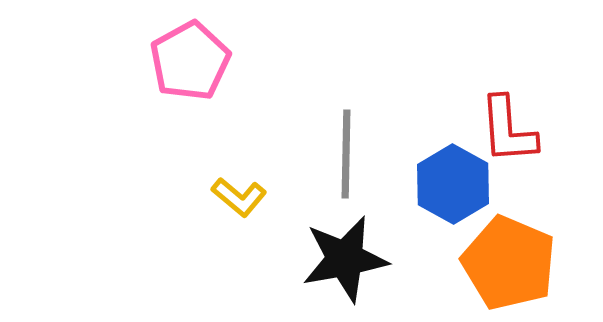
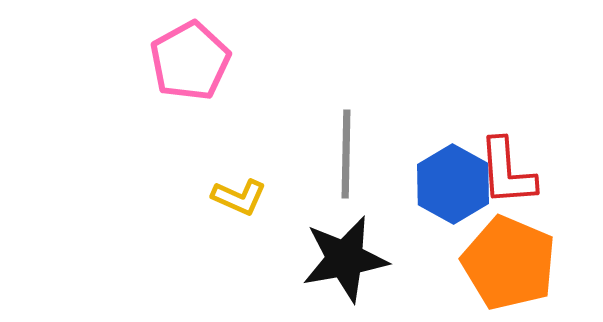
red L-shape: moved 1 px left, 42 px down
yellow L-shape: rotated 16 degrees counterclockwise
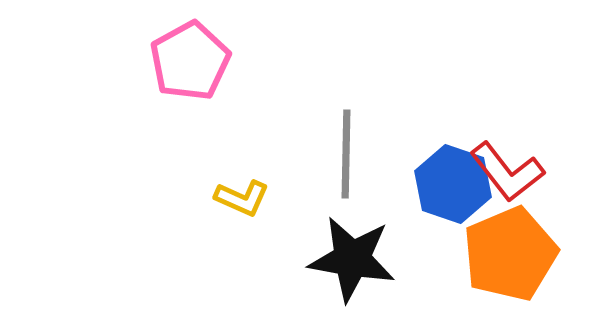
red L-shape: rotated 34 degrees counterclockwise
blue hexagon: rotated 10 degrees counterclockwise
yellow L-shape: moved 3 px right, 1 px down
black star: moved 7 px right; rotated 20 degrees clockwise
orange pentagon: moved 1 px right, 9 px up; rotated 26 degrees clockwise
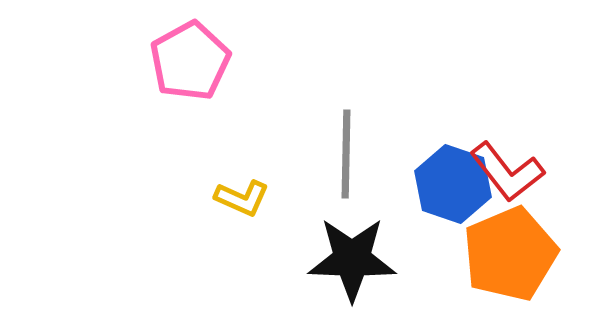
black star: rotated 8 degrees counterclockwise
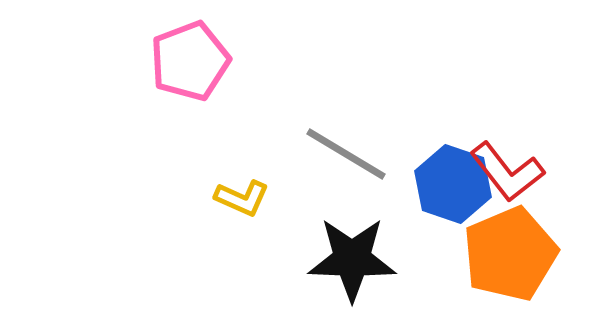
pink pentagon: rotated 8 degrees clockwise
gray line: rotated 60 degrees counterclockwise
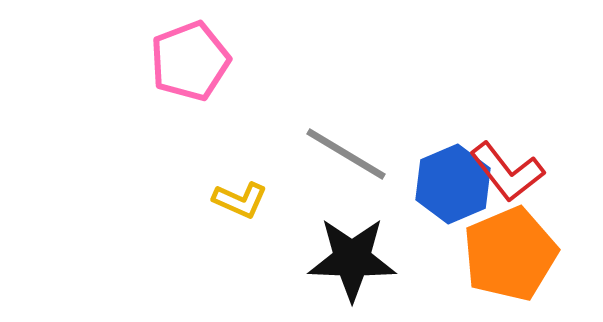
blue hexagon: rotated 18 degrees clockwise
yellow L-shape: moved 2 px left, 2 px down
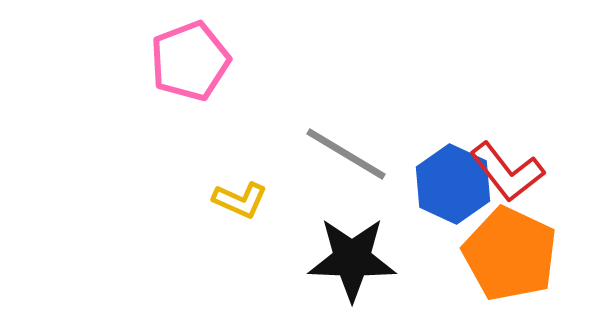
blue hexagon: rotated 12 degrees counterclockwise
orange pentagon: rotated 24 degrees counterclockwise
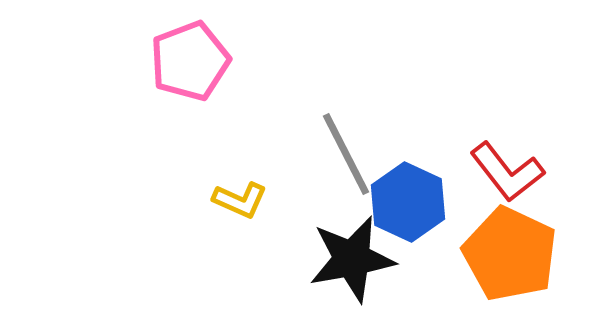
gray line: rotated 32 degrees clockwise
blue hexagon: moved 45 px left, 18 px down
black star: rotated 12 degrees counterclockwise
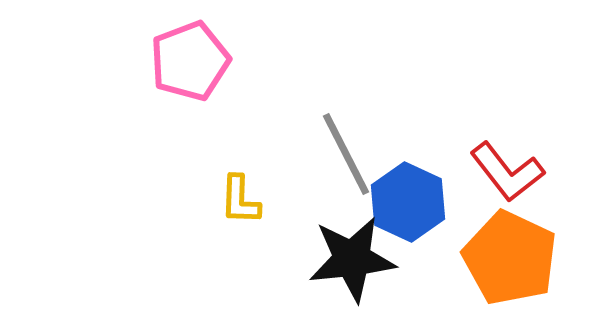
yellow L-shape: rotated 68 degrees clockwise
orange pentagon: moved 4 px down
black star: rotated 4 degrees clockwise
